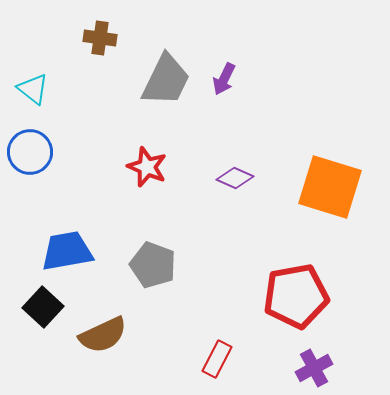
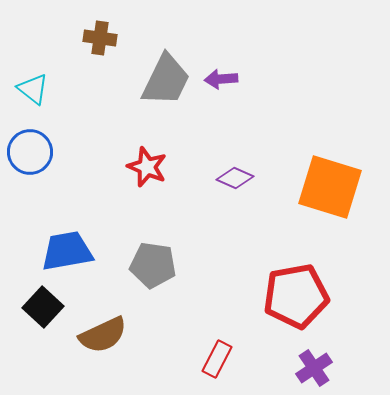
purple arrow: moved 3 px left; rotated 60 degrees clockwise
gray pentagon: rotated 12 degrees counterclockwise
purple cross: rotated 6 degrees counterclockwise
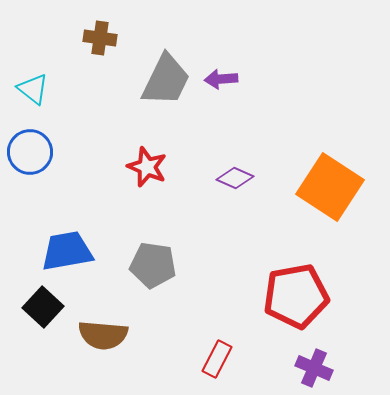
orange square: rotated 16 degrees clockwise
brown semicircle: rotated 30 degrees clockwise
purple cross: rotated 33 degrees counterclockwise
